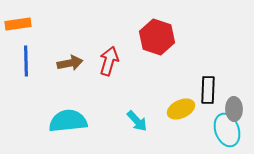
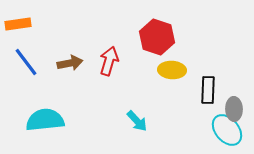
blue line: moved 1 px down; rotated 36 degrees counterclockwise
yellow ellipse: moved 9 px left, 39 px up; rotated 28 degrees clockwise
cyan semicircle: moved 23 px left, 1 px up
cyan ellipse: rotated 20 degrees counterclockwise
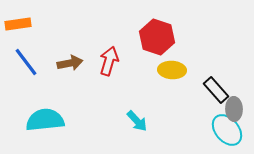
black rectangle: moved 8 px right; rotated 44 degrees counterclockwise
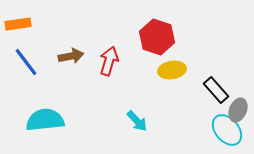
brown arrow: moved 1 px right, 7 px up
yellow ellipse: rotated 12 degrees counterclockwise
gray ellipse: moved 4 px right, 1 px down; rotated 25 degrees clockwise
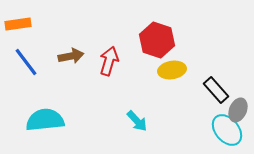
red hexagon: moved 3 px down
